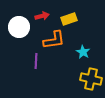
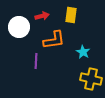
yellow rectangle: moved 2 px right, 4 px up; rotated 63 degrees counterclockwise
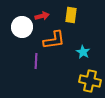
white circle: moved 3 px right
yellow cross: moved 1 px left, 2 px down
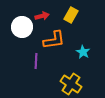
yellow rectangle: rotated 21 degrees clockwise
yellow cross: moved 19 px left, 3 px down; rotated 20 degrees clockwise
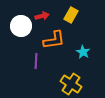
white circle: moved 1 px left, 1 px up
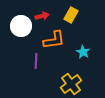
yellow cross: rotated 20 degrees clockwise
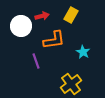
purple line: rotated 21 degrees counterclockwise
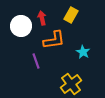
red arrow: moved 2 px down; rotated 88 degrees counterclockwise
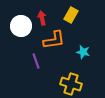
cyan star: rotated 16 degrees counterclockwise
yellow cross: rotated 35 degrees counterclockwise
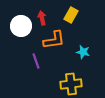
yellow cross: rotated 25 degrees counterclockwise
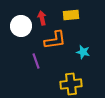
yellow rectangle: rotated 56 degrees clockwise
orange L-shape: moved 1 px right
